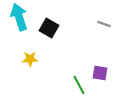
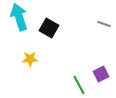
purple square: moved 1 px right, 1 px down; rotated 35 degrees counterclockwise
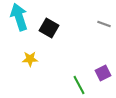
purple square: moved 2 px right, 1 px up
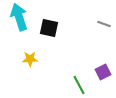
black square: rotated 18 degrees counterclockwise
purple square: moved 1 px up
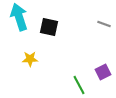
black square: moved 1 px up
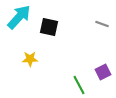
cyan arrow: rotated 60 degrees clockwise
gray line: moved 2 px left
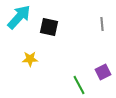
gray line: rotated 64 degrees clockwise
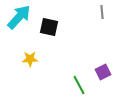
gray line: moved 12 px up
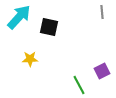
purple square: moved 1 px left, 1 px up
